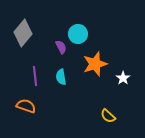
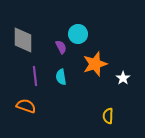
gray diamond: moved 7 px down; rotated 40 degrees counterclockwise
yellow semicircle: rotated 49 degrees clockwise
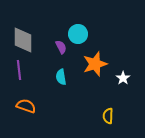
purple line: moved 16 px left, 6 px up
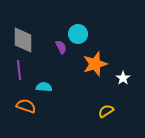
cyan semicircle: moved 17 px left, 10 px down; rotated 105 degrees clockwise
yellow semicircle: moved 2 px left, 5 px up; rotated 56 degrees clockwise
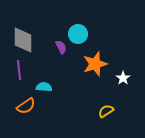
orange semicircle: rotated 126 degrees clockwise
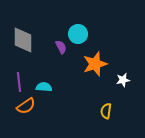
purple line: moved 12 px down
white star: moved 2 px down; rotated 24 degrees clockwise
yellow semicircle: rotated 49 degrees counterclockwise
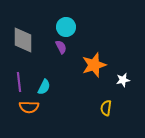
cyan circle: moved 12 px left, 7 px up
orange star: moved 1 px left, 1 px down
cyan semicircle: rotated 112 degrees clockwise
orange semicircle: moved 3 px right, 1 px down; rotated 36 degrees clockwise
yellow semicircle: moved 3 px up
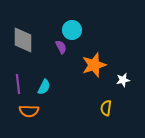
cyan circle: moved 6 px right, 3 px down
purple line: moved 1 px left, 2 px down
orange semicircle: moved 4 px down
